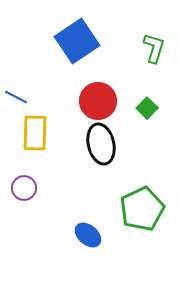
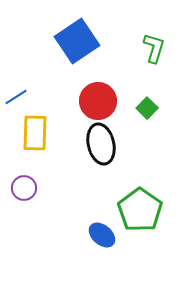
blue line: rotated 60 degrees counterclockwise
green pentagon: moved 2 px left, 1 px down; rotated 12 degrees counterclockwise
blue ellipse: moved 14 px right
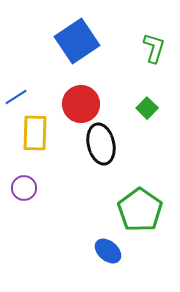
red circle: moved 17 px left, 3 px down
blue ellipse: moved 6 px right, 16 px down
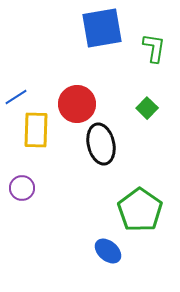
blue square: moved 25 px right, 13 px up; rotated 24 degrees clockwise
green L-shape: rotated 8 degrees counterclockwise
red circle: moved 4 px left
yellow rectangle: moved 1 px right, 3 px up
purple circle: moved 2 px left
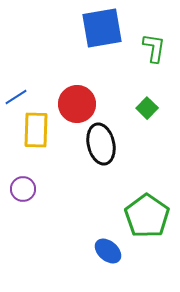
purple circle: moved 1 px right, 1 px down
green pentagon: moved 7 px right, 6 px down
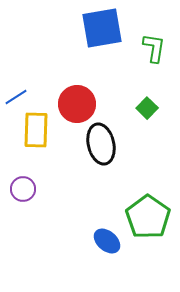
green pentagon: moved 1 px right, 1 px down
blue ellipse: moved 1 px left, 10 px up
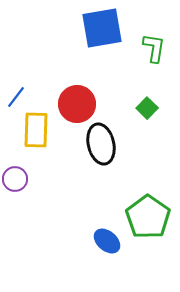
blue line: rotated 20 degrees counterclockwise
purple circle: moved 8 px left, 10 px up
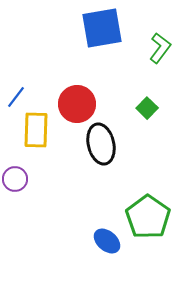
green L-shape: moved 6 px right; rotated 28 degrees clockwise
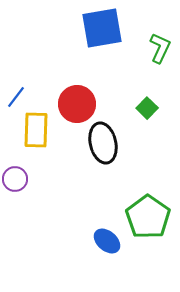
green L-shape: rotated 12 degrees counterclockwise
black ellipse: moved 2 px right, 1 px up
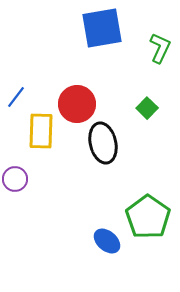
yellow rectangle: moved 5 px right, 1 px down
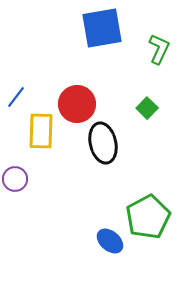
green L-shape: moved 1 px left, 1 px down
green pentagon: rotated 9 degrees clockwise
blue ellipse: moved 3 px right
